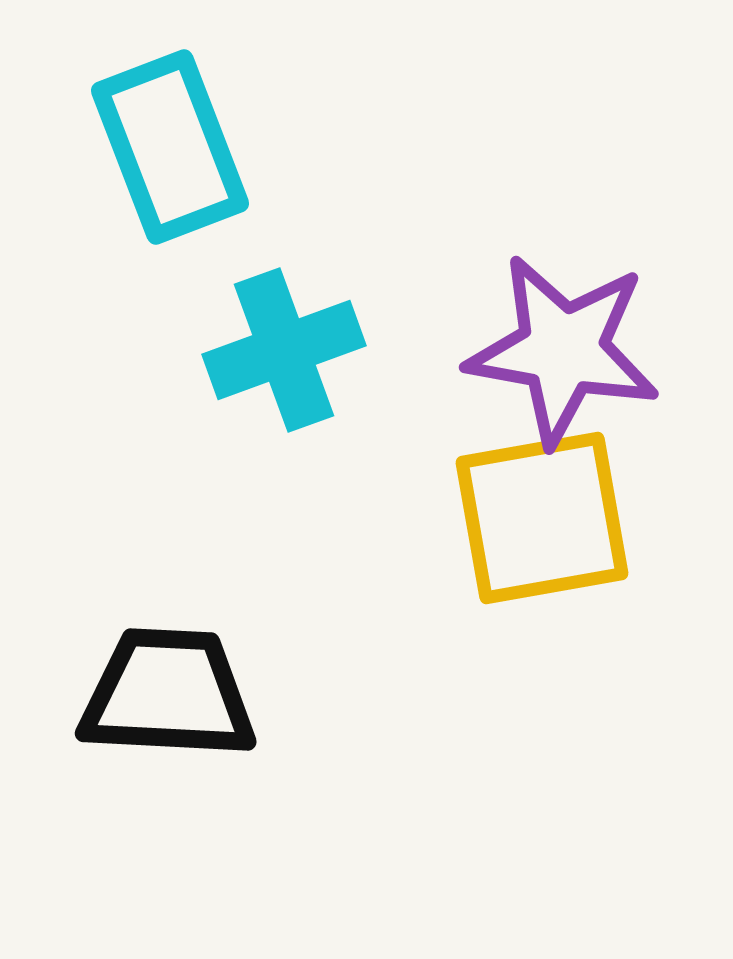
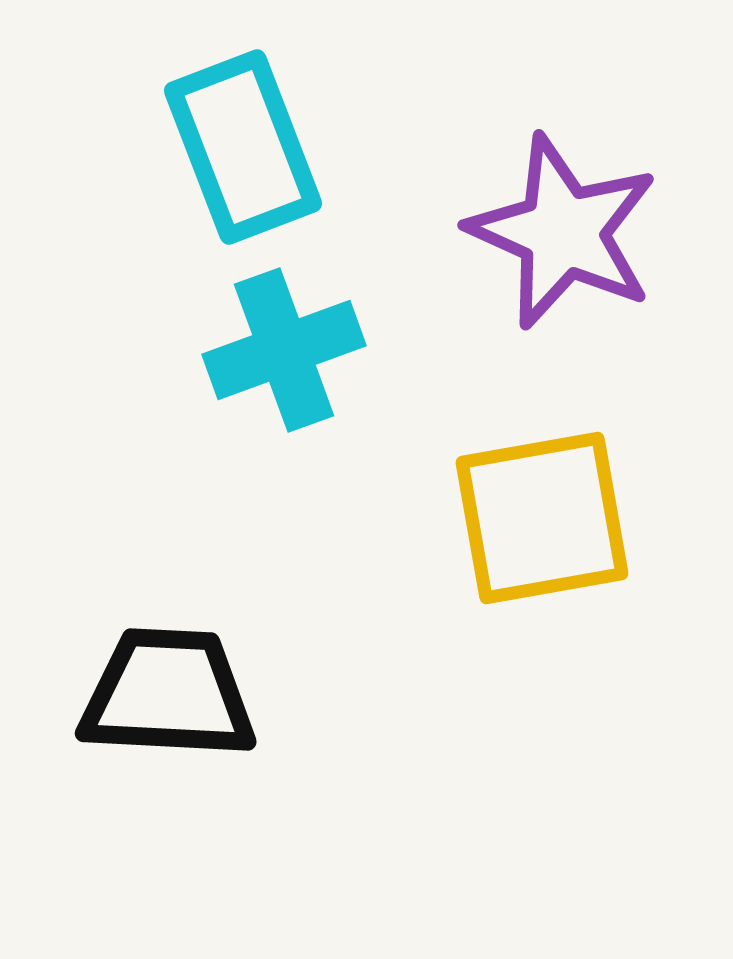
cyan rectangle: moved 73 px right
purple star: moved 118 px up; rotated 14 degrees clockwise
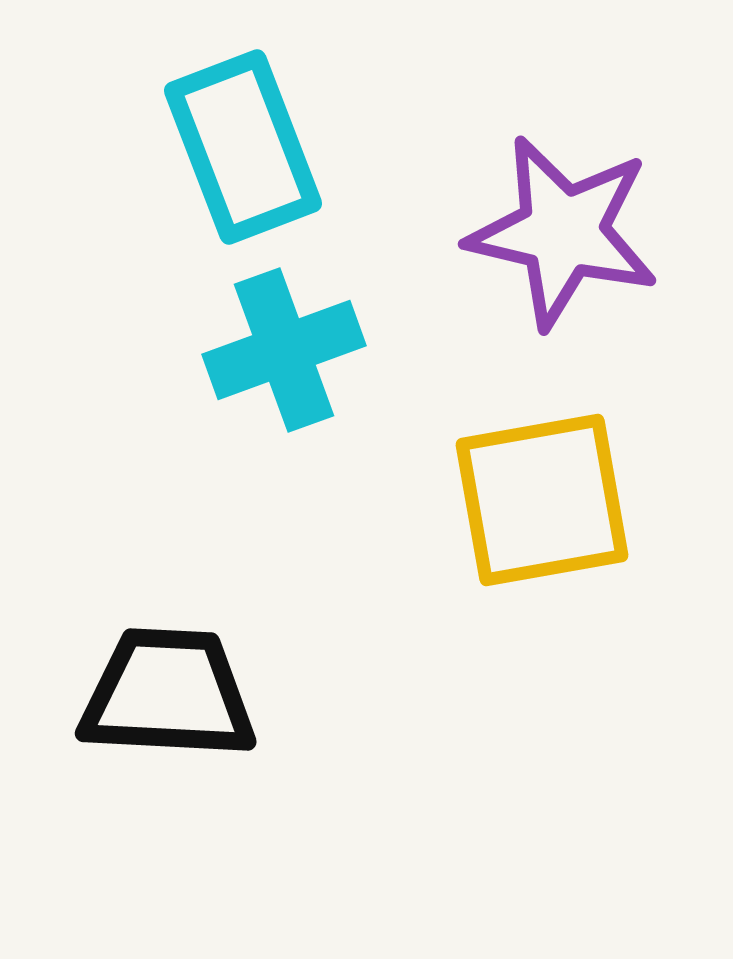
purple star: rotated 11 degrees counterclockwise
yellow square: moved 18 px up
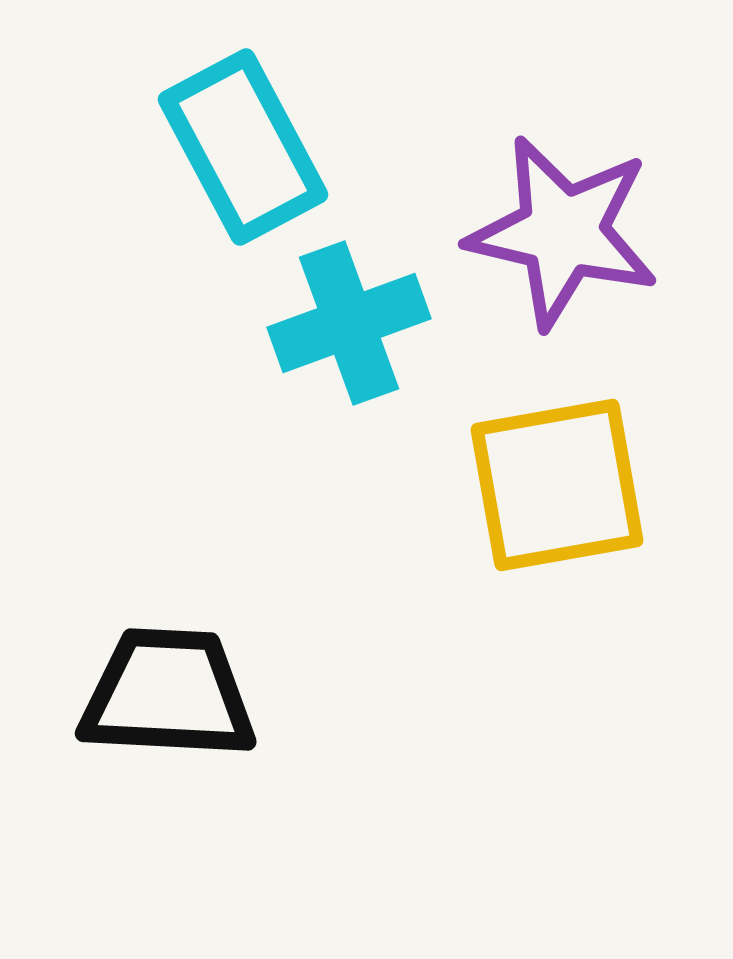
cyan rectangle: rotated 7 degrees counterclockwise
cyan cross: moved 65 px right, 27 px up
yellow square: moved 15 px right, 15 px up
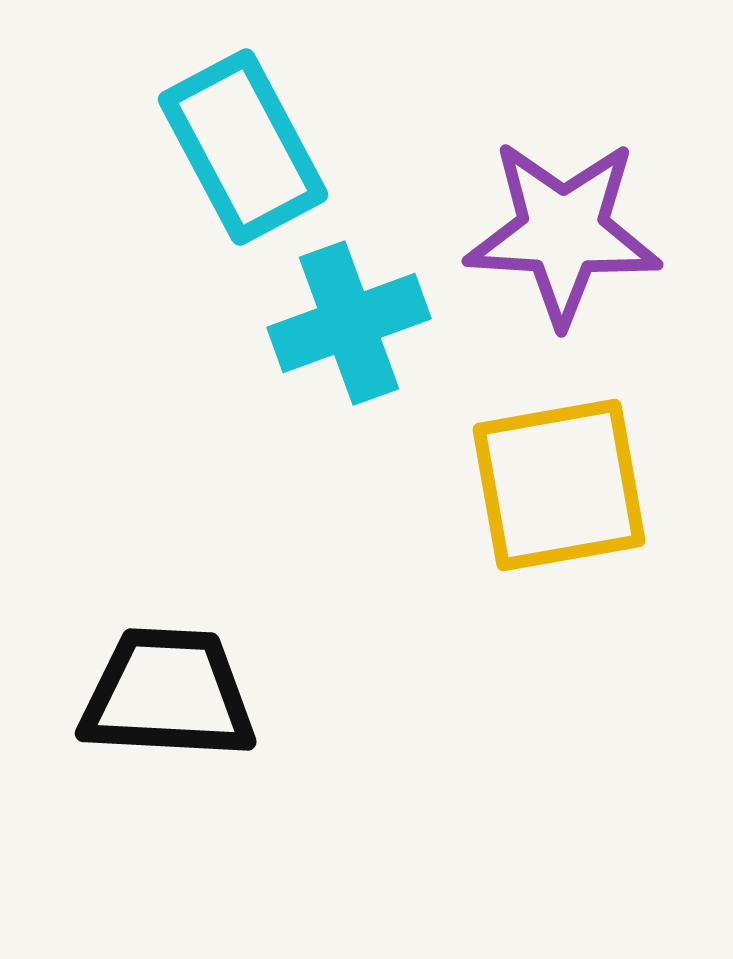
purple star: rotated 10 degrees counterclockwise
yellow square: moved 2 px right
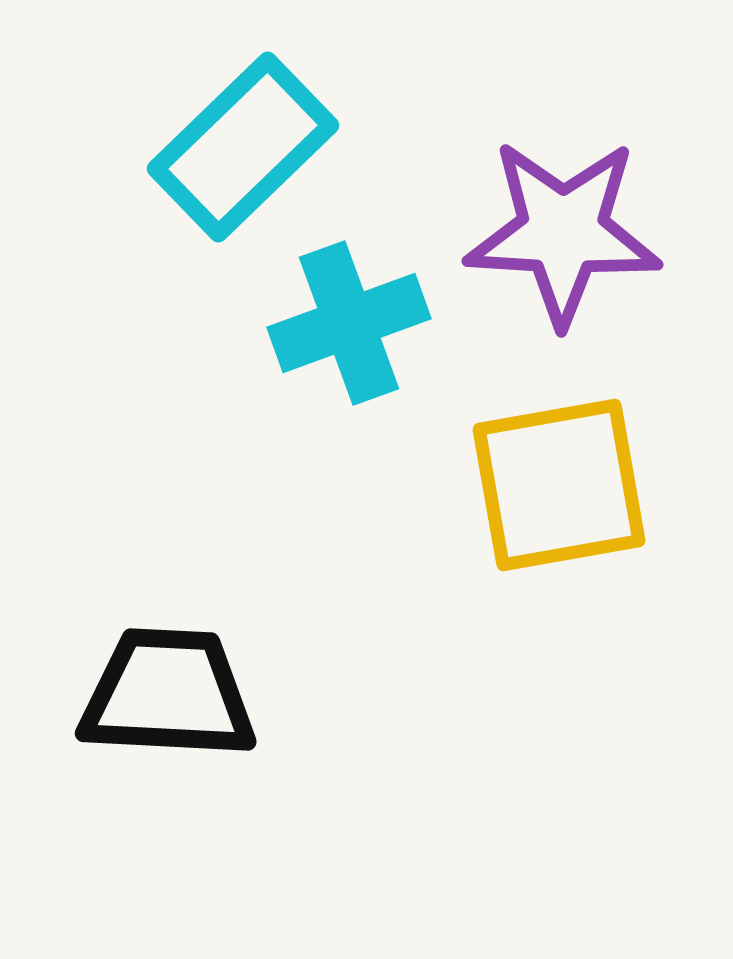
cyan rectangle: rotated 74 degrees clockwise
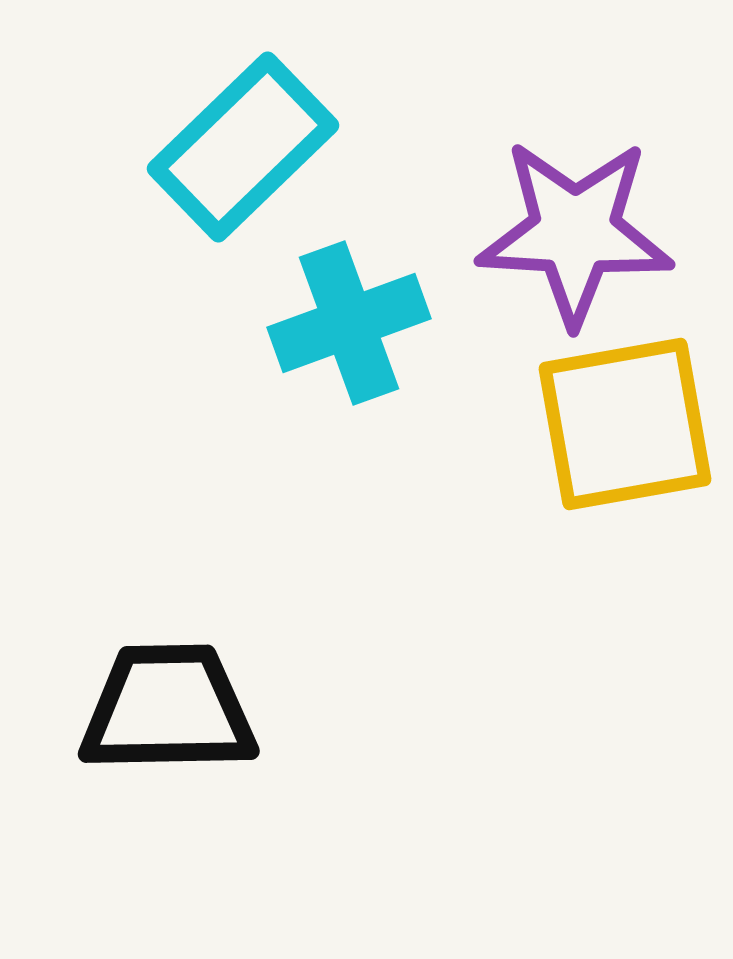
purple star: moved 12 px right
yellow square: moved 66 px right, 61 px up
black trapezoid: moved 15 px down; rotated 4 degrees counterclockwise
